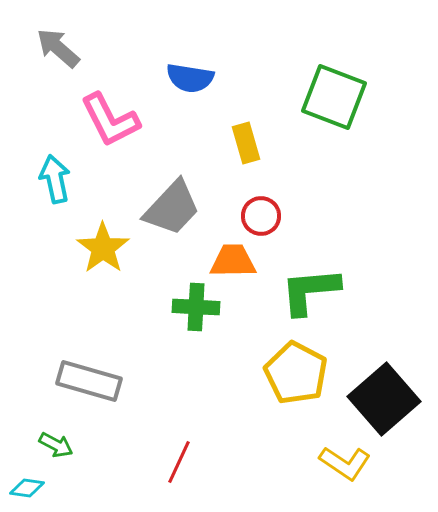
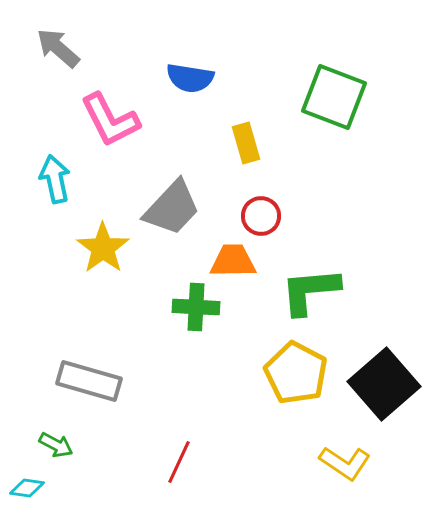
black square: moved 15 px up
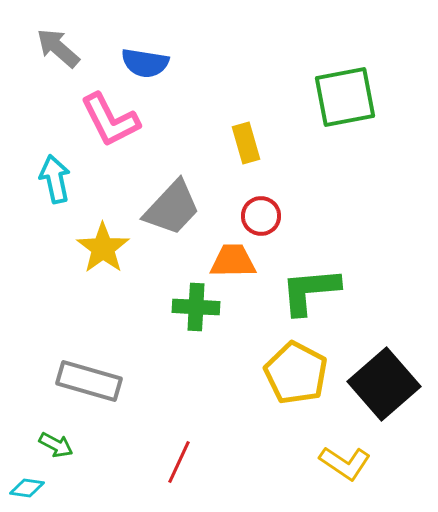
blue semicircle: moved 45 px left, 15 px up
green square: moved 11 px right; rotated 32 degrees counterclockwise
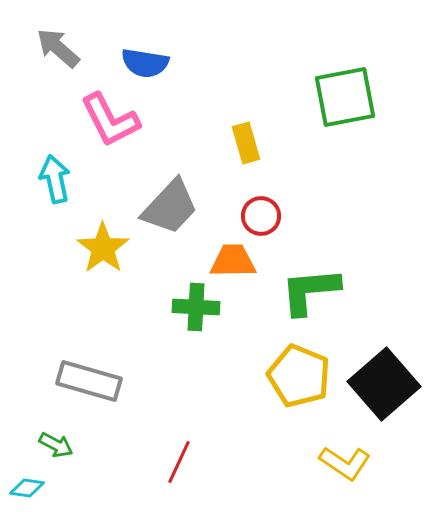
gray trapezoid: moved 2 px left, 1 px up
yellow pentagon: moved 3 px right, 3 px down; rotated 6 degrees counterclockwise
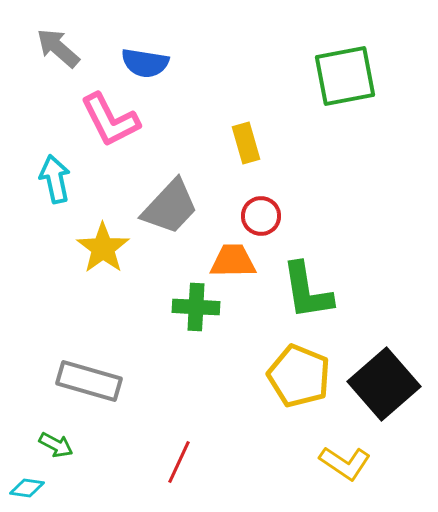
green square: moved 21 px up
green L-shape: moved 3 px left; rotated 94 degrees counterclockwise
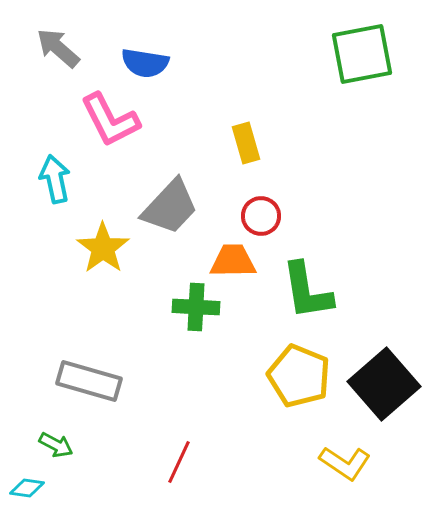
green square: moved 17 px right, 22 px up
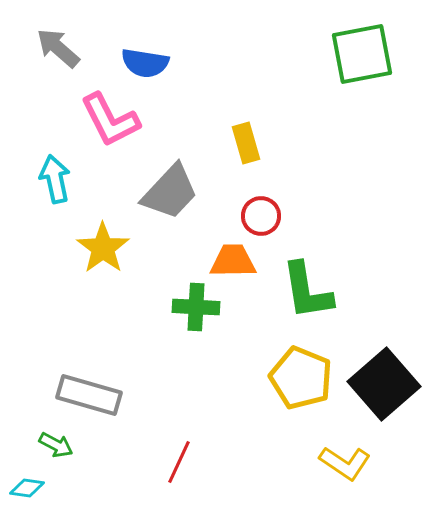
gray trapezoid: moved 15 px up
yellow pentagon: moved 2 px right, 2 px down
gray rectangle: moved 14 px down
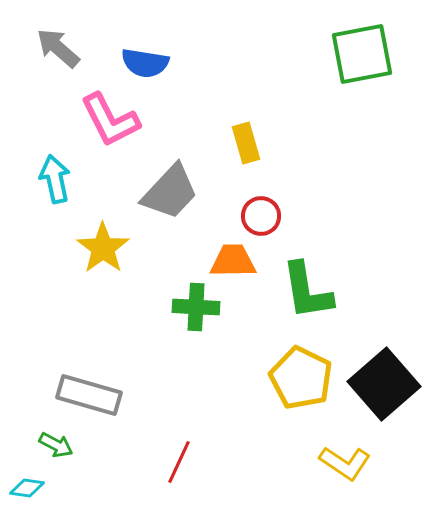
yellow pentagon: rotated 4 degrees clockwise
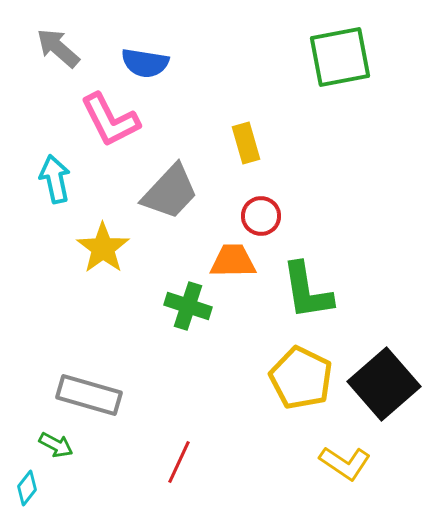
green square: moved 22 px left, 3 px down
green cross: moved 8 px left, 1 px up; rotated 15 degrees clockwise
cyan diamond: rotated 60 degrees counterclockwise
